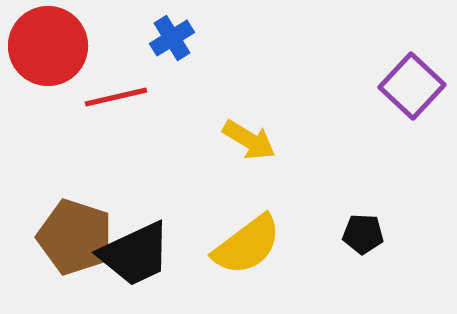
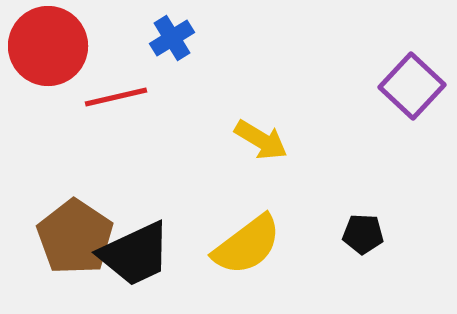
yellow arrow: moved 12 px right
brown pentagon: rotated 16 degrees clockwise
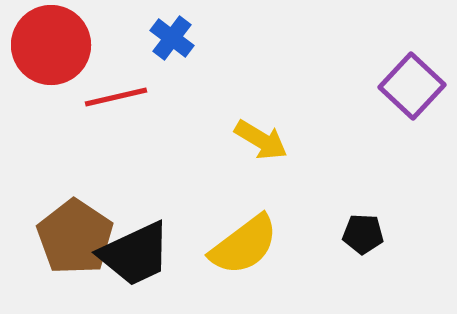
blue cross: rotated 21 degrees counterclockwise
red circle: moved 3 px right, 1 px up
yellow semicircle: moved 3 px left
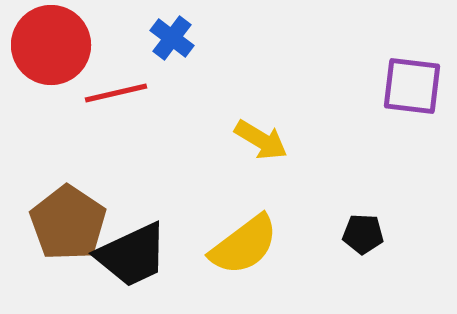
purple square: rotated 36 degrees counterclockwise
red line: moved 4 px up
brown pentagon: moved 7 px left, 14 px up
black trapezoid: moved 3 px left, 1 px down
